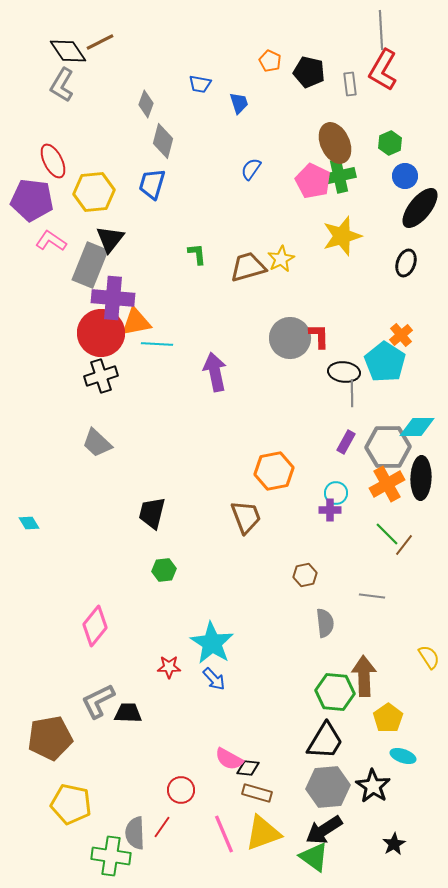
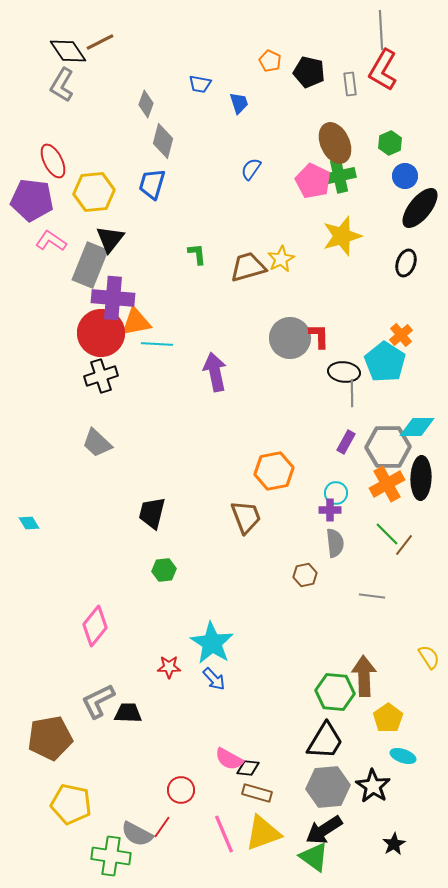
gray semicircle at (325, 623): moved 10 px right, 80 px up
gray semicircle at (135, 833): moved 2 px right, 1 px down; rotated 60 degrees counterclockwise
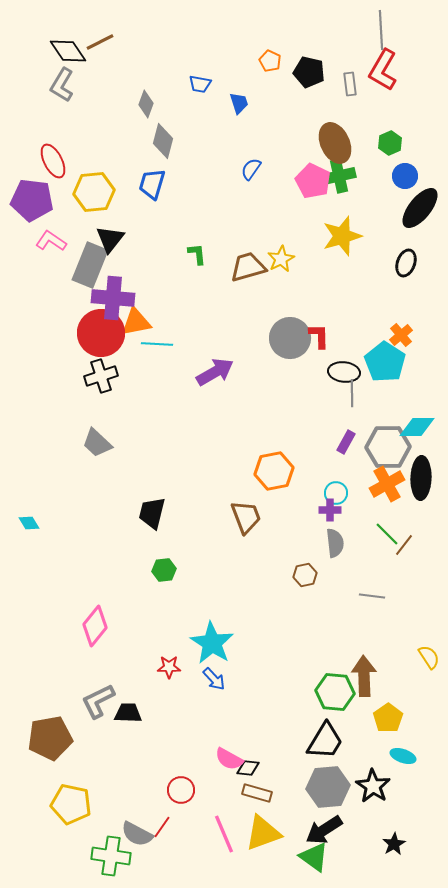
purple arrow at (215, 372): rotated 72 degrees clockwise
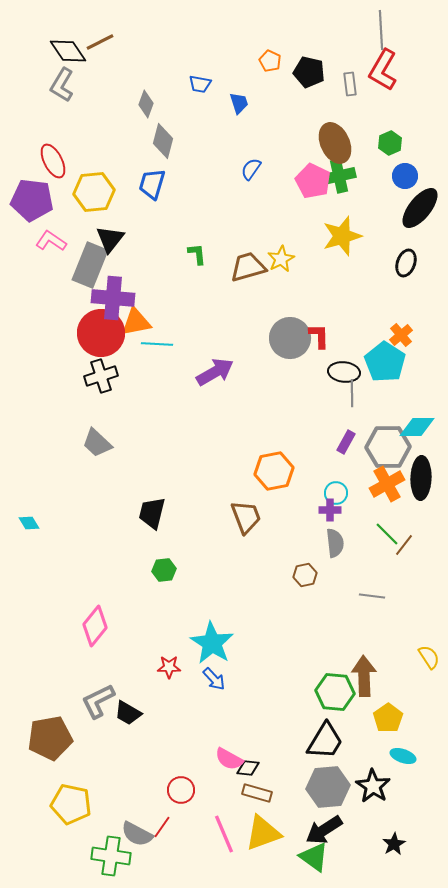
black trapezoid at (128, 713): rotated 152 degrees counterclockwise
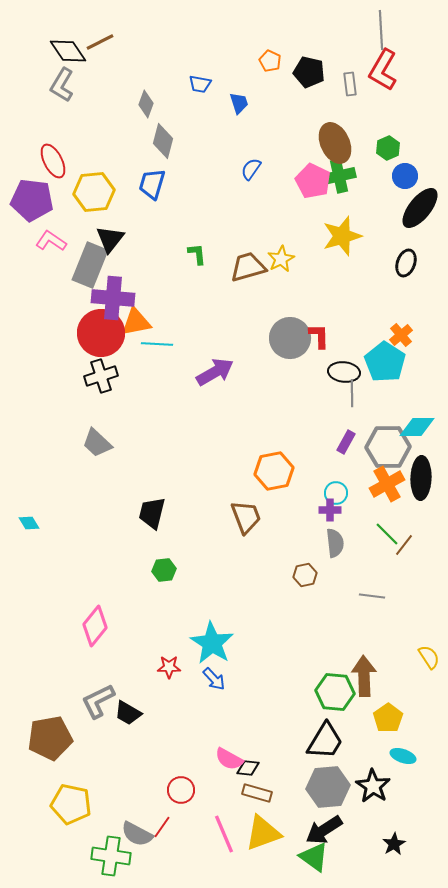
green hexagon at (390, 143): moved 2 px left, 5 px down
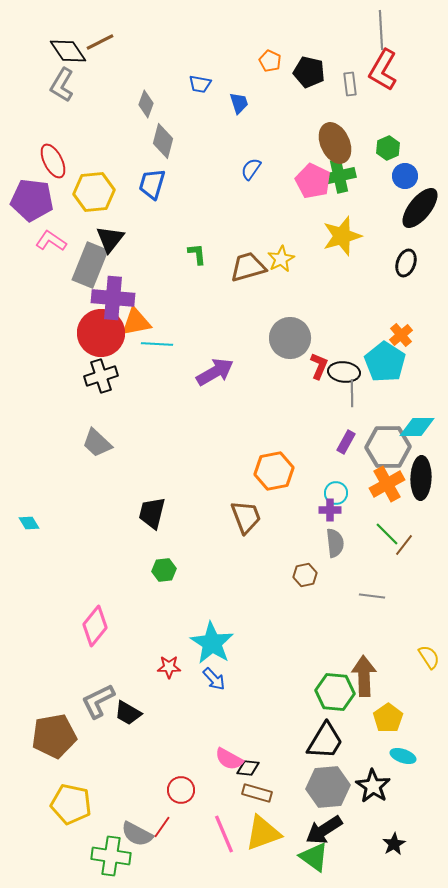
red L-shape at (319, 336): moved 30 px down; rotated 24 degrees clockwise
brown pentagon at (50, 738): moved 4 px right, 2 px up
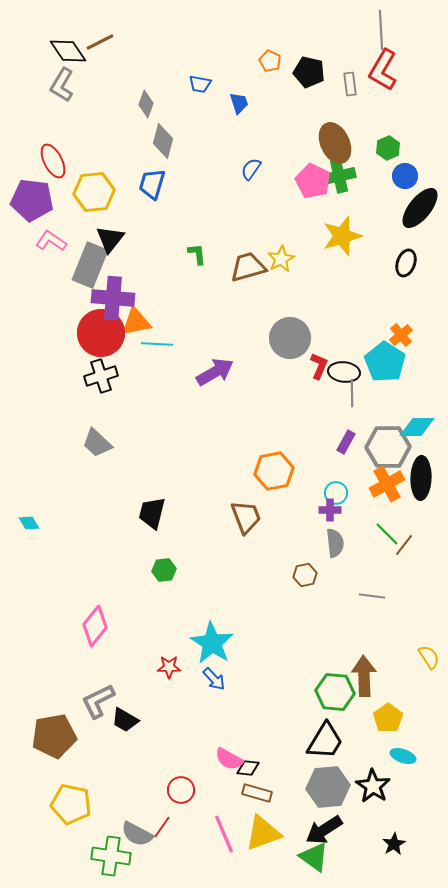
black trapezoid at (128, 713): moved 3 px left, 7 px down
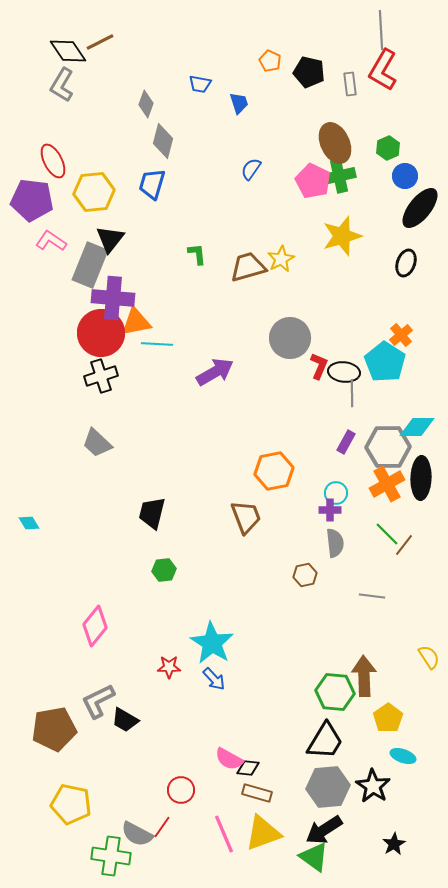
brown pentagon at (54, 736): moved 7 px up
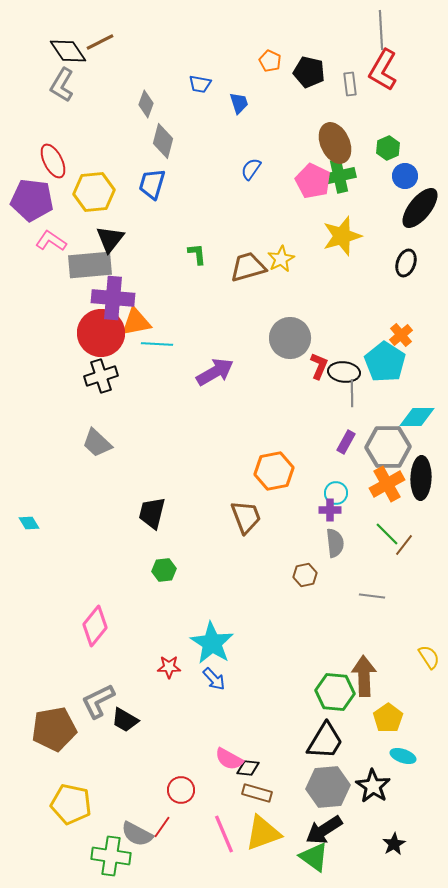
gray rectangle at (90, 265): rotated 63 degrees clockwise
cyan diamond at (417, 427): moved 10 px up
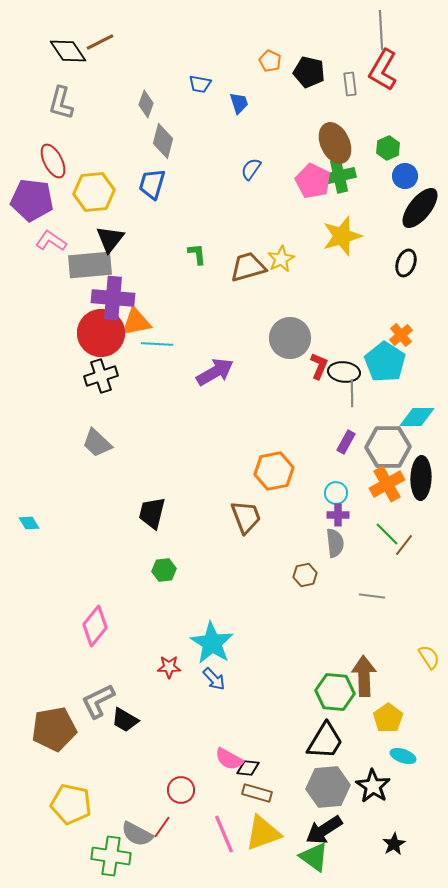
gray L-shape at (62, 85): moved 1 px left, 18 px down; rotated 16 degrees counterclockwise
purple cross at (330, 510): moved 8 px right, 5 px down
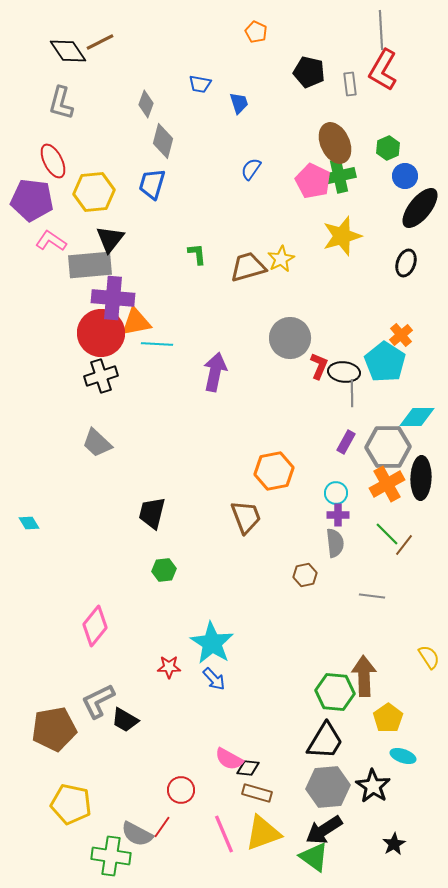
orange pentagon at (270, 61): moved 14 px left, 29 px up
purple arrow at (215, 372): rotated 48 degrees counterclockwise
